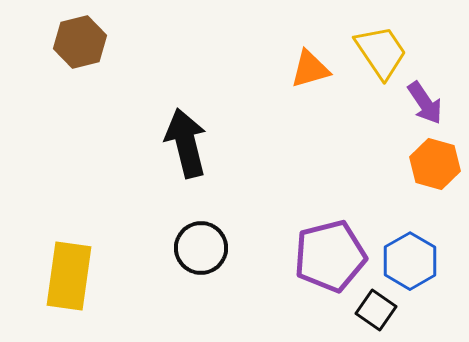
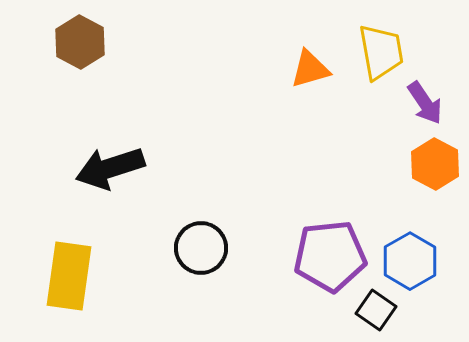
brown hexagon: rotated 18 degrees counterclockwise
yellow trapezoid: rotated 24 degrees clockwise
black arrow: moved 76 px left, 25 px down; rotated 94 degrees counterclockwise
orange hexagon: rotated 12 degrees clockwise
purple pentagon: rotated 8 degrees clockwise
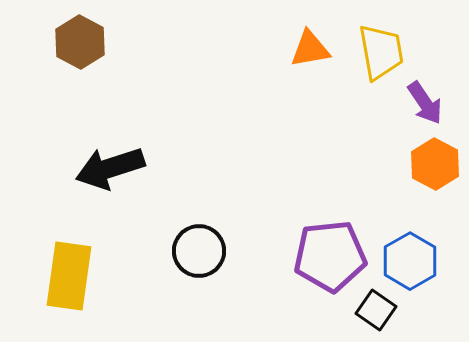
orange triangle: moved 20 px up; rotated 6 degrees clockwise
black circle: moved 2 px left, 3 px down
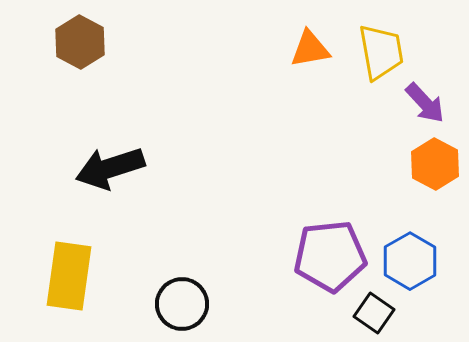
purple arrow: rotated 9 degrees counterclockwise
black circle: moved 17 px left, 53 px down
black square: moved 2 px left, 3 px down
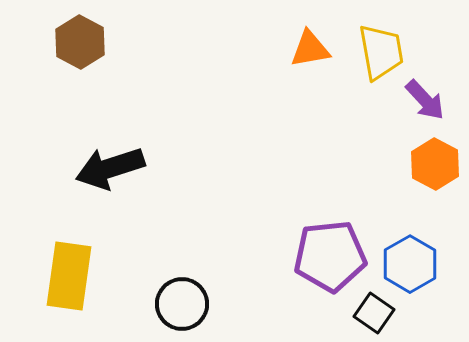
purple arrow: moved 3 px up
blue hexagon: moved 3 px down
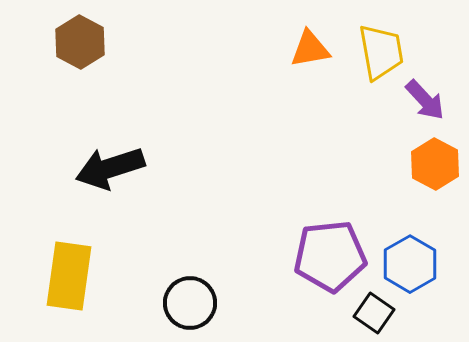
black circle: moved 8 px right, 1 px up
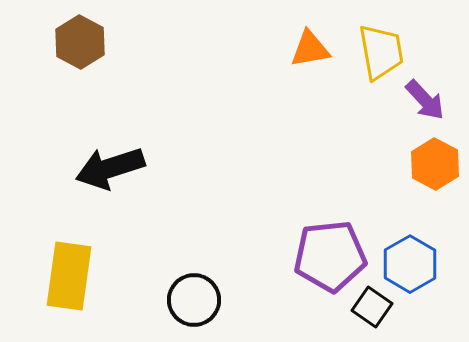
black circle: moved 4 px right, 3 px up
black square: moved 2 px left, 6 px up
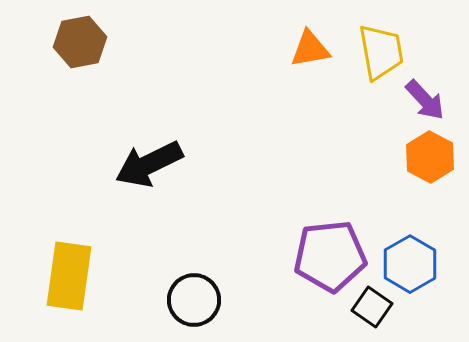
brown hexagon: rotated 21 degrees clockwise
orange hexagon: moved 5 px left, 7 px up
black arrow: moved 39 px right, 4 px up; rotated 8 degrees counterclockwise
